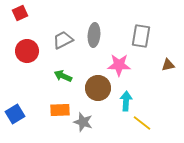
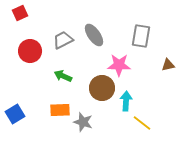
gray ellipse: rotated 40 degrees counterclockwise
red circle: moved 3 px right
brown circle: moved 4 px right
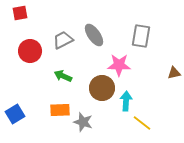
red square: rotated 14 degrees clockwise
brown triangle: moved 6 px right, 8 px down
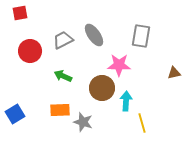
yellow line: rotated 36 degrees clockwise
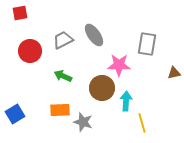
gray rectangle: moved 6 px right, 8 px down
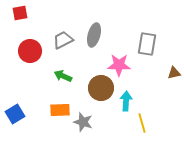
gray ellipse: rotated 50 degrees clockwise
brown circle: moved 1 px left
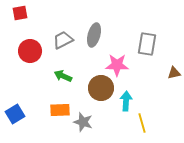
pink star: moved 2 px left
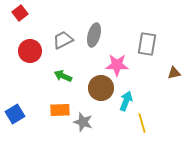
red square: rotated 28 degrees counterclockwise
cyan arrow: rotated 18 degrees clockwise
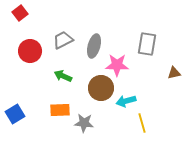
gray ellipse: moved 11 px down
cyan arrow: rotated 126 degrees counterclockwise
gray star: moved 1 px right, 1 px down; rotated 12 degrees counterclockwise
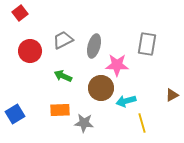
brown triangle: moved 2 px left, 22 px down; rotated 16 degrees counterclockwise
